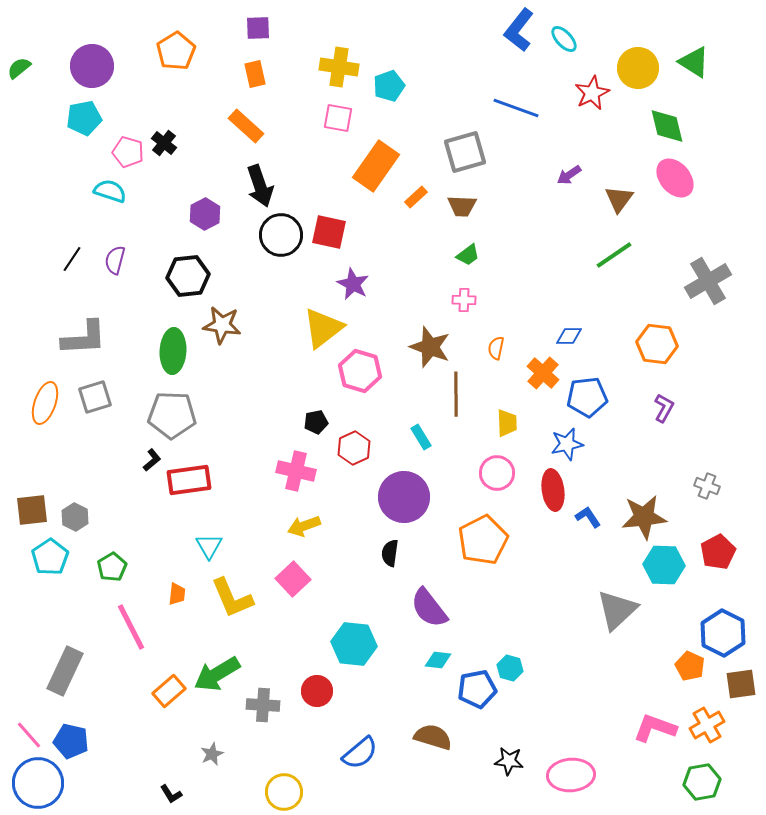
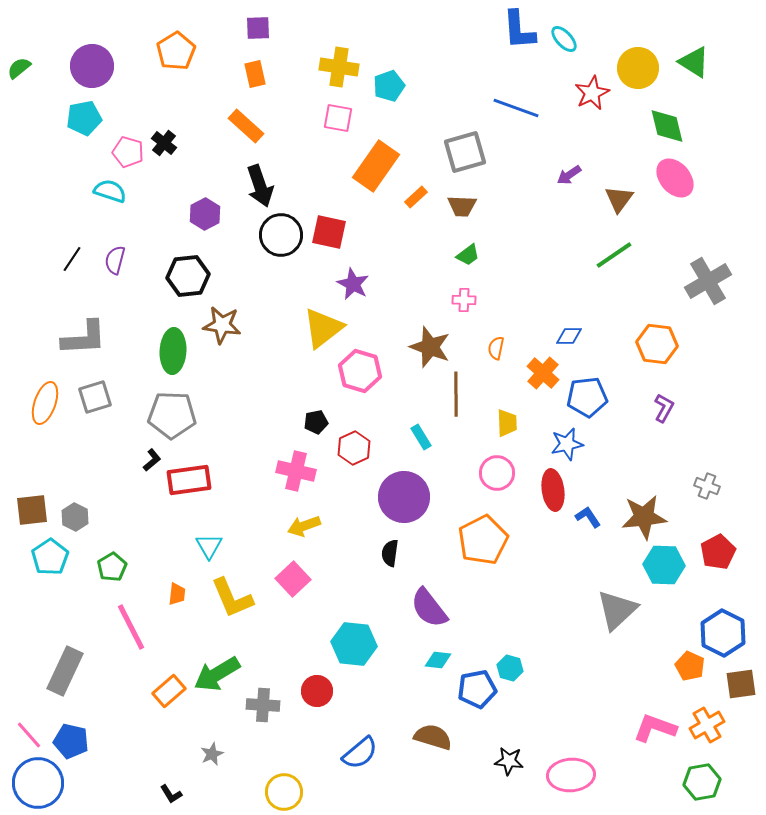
blue L-shape at (519, 30): rotated 42 degrees counterclockwise
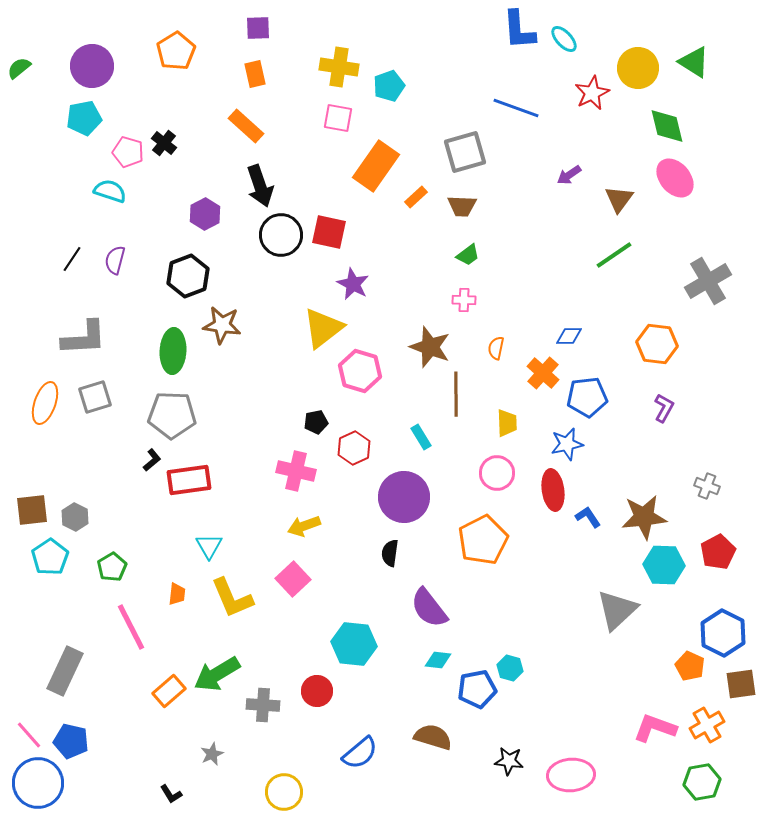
black hexagon at (188, 276): rotated 15 degrees counterclockwise
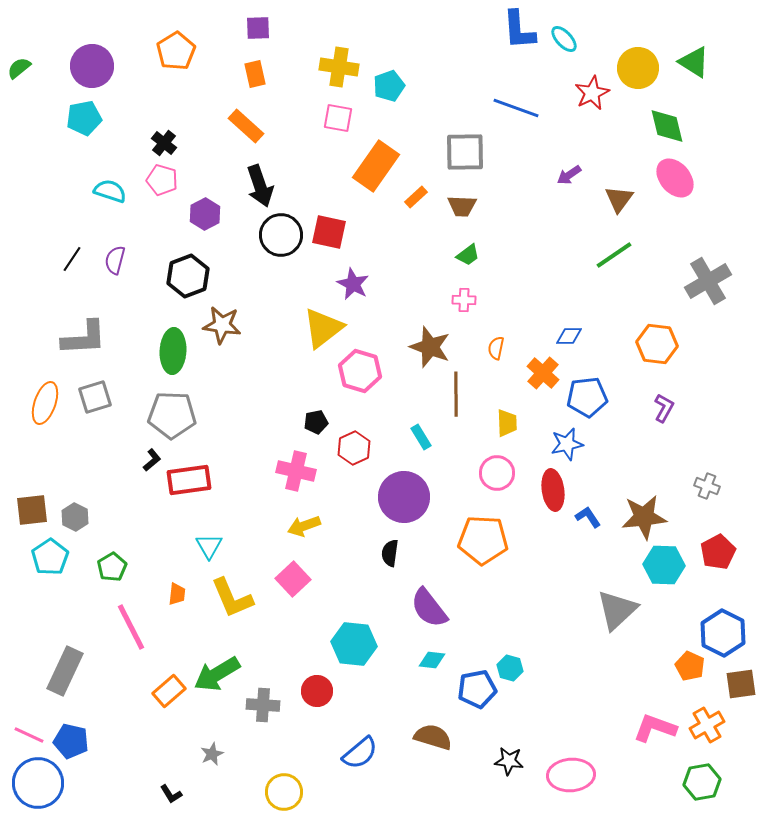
pink pentagon at (128, 152): moved 34 px right, 28 px down
gray square at (465, 152): rotated 15 degrees clockwise
orange pentagon at (483, 540): rotated 30 degrees clockwise
cyan diamond at (438, 660): moved 6 px left
pink line at (29, 735): rotated 24 degrees counterclockwise
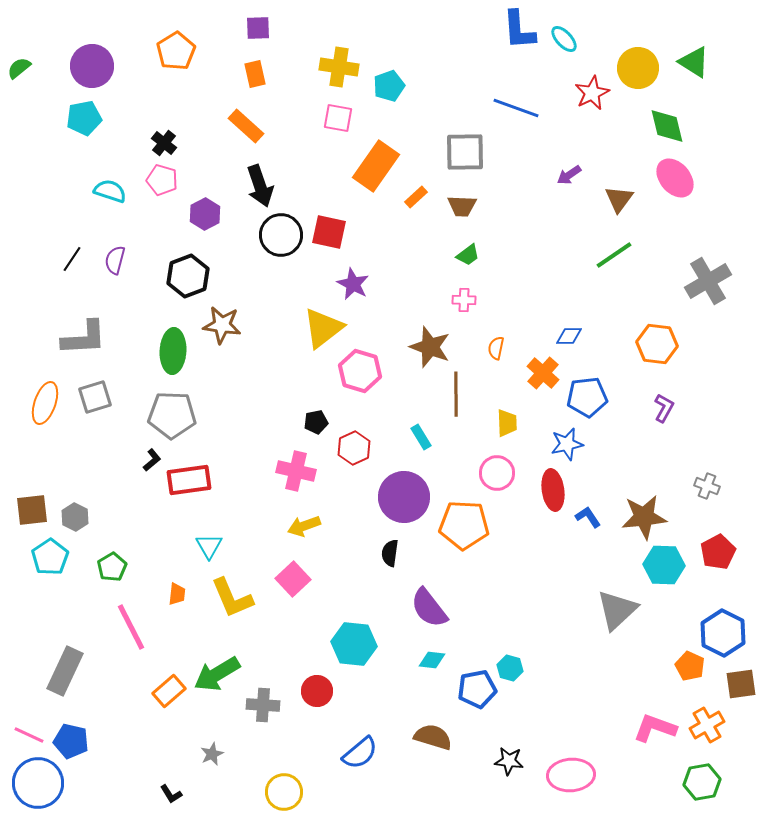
orange pentagon at (483, 540): moved 19 px left, 15 px up
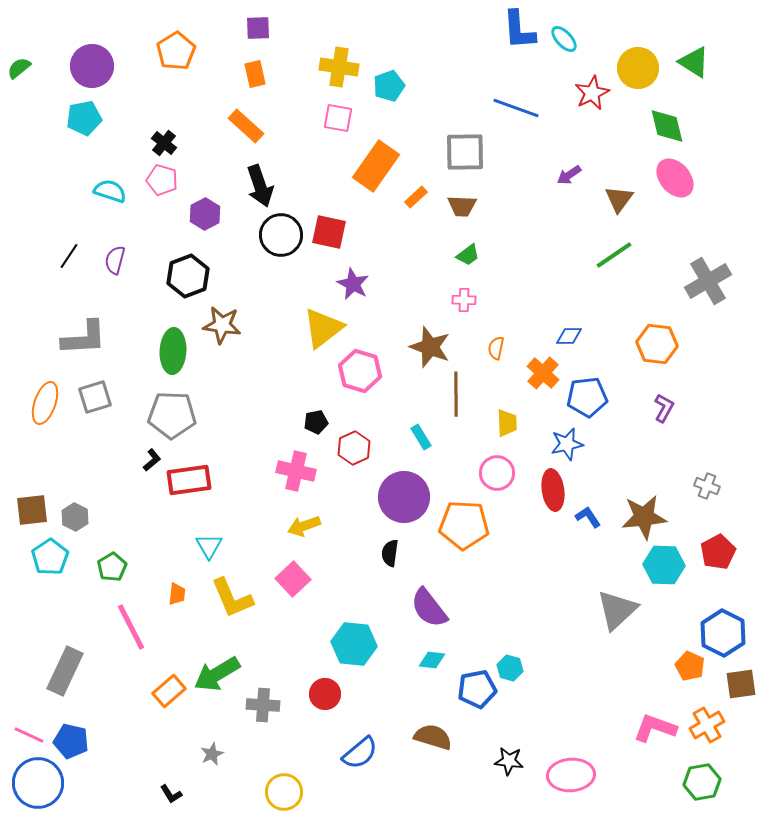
black line at (72, 259): moved 3 px left, 3 px up
red circle at (317, 691): moved 8 px right, 3 px down
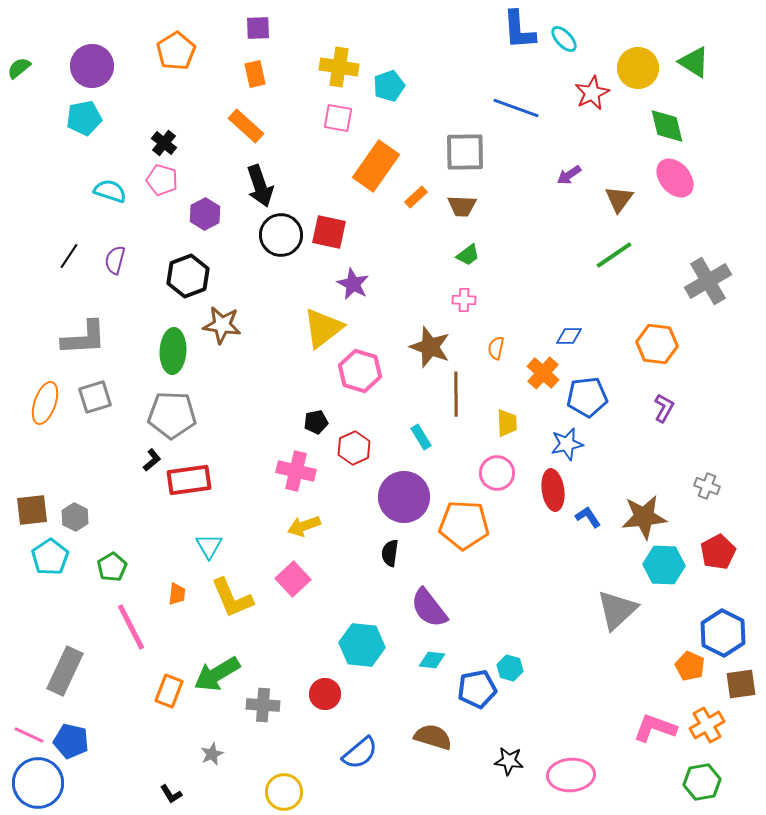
cyan hexagon at (354, 644): moved 8 px right, 1 px down
orange rectangle at (169, 691): rotated 28 degrees counterclockwise
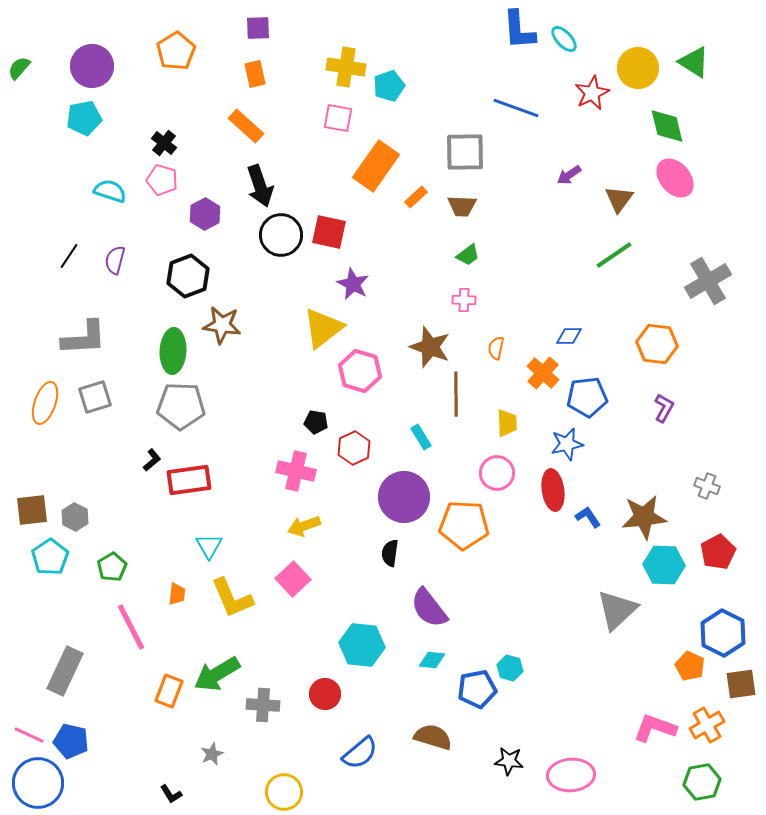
yellow cross at (339, 67): moved 7 px right
green semicircle at (19, 68): rotated 10 degrees counterclockwise
gray pentagon at (172, 415): moved 9 px right, 9 px up
black pentagon at (316, 422): rotated 20 degrees clockwise
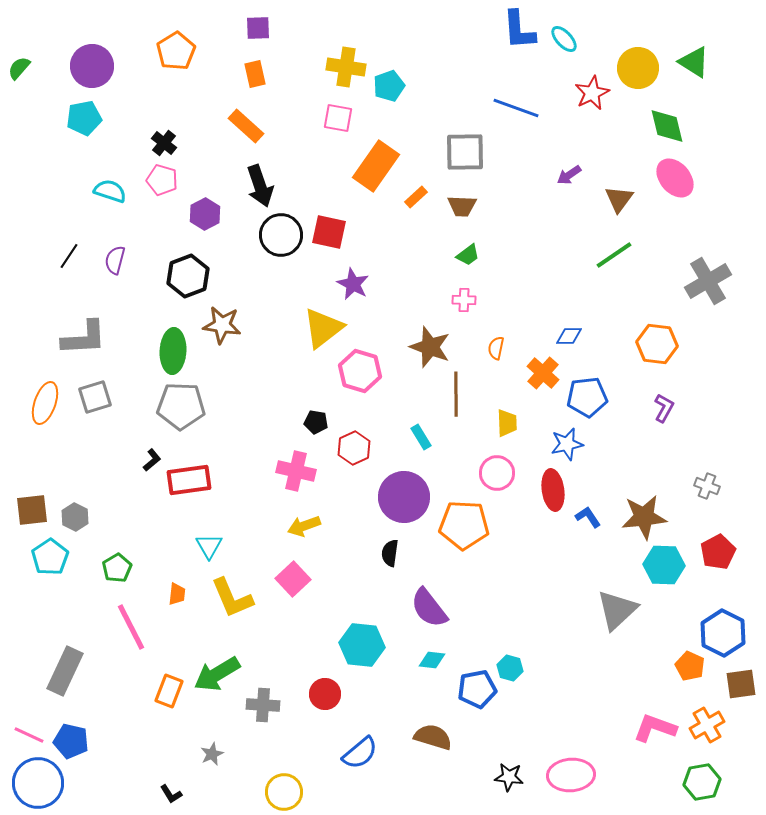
green pentagon at (112, 567): moved 5 px right, 1 px down
black star at (509, 761): moved 16 px down
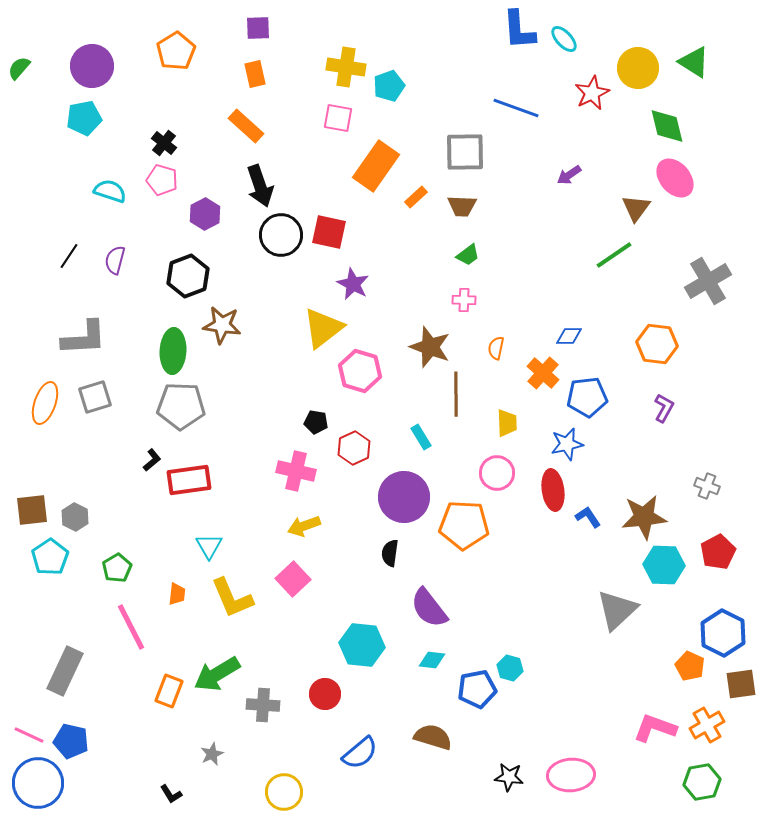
brown triangle at (619, 199): moved 17 px right, 9 px down
